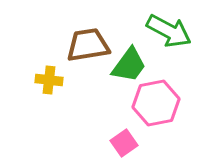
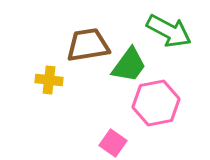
pink square: moved 11 px left; rotated 20 degrees counterclockwise
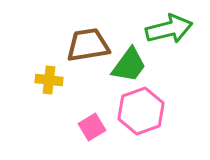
green arrow: moved 2 px up; rotated 42 degrees counterclockwise
pink hexagon: moved 15 px left, 8 px down; rotated 9 degrees counterclockwise
pink square: moved 21 px left, 16 px up; rotated 24 degrees clockwise
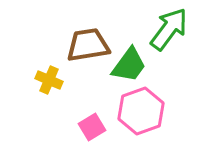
green arrow: rotated 39 degrees counterclockwise
yellow cross: rotated 16 degrees clockwise
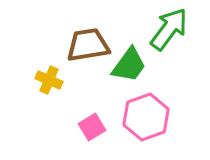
pink hexagon: moved 5 px right, 6 px down
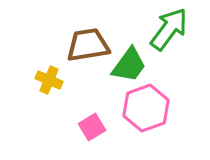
pink hexagon: moved 9 px up
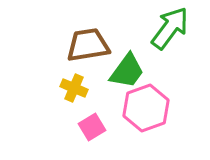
green arrow: moved 1 px right, 1 px up
green trapezoid: moved 2 px left, 6 px down
yellow cross: moved 25 px right, 8 px down
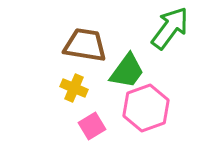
brown trapezoid: moved 3 px left; rotated 18 degrees clockwise
pink square: moved 1 px up
